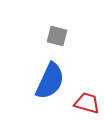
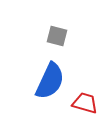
red trapezoid: moved 2 px left
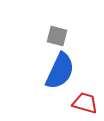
blue semicircle: moved 10 px right, 10 px up
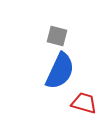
red trapezoid: moved 1 px left
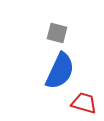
gray square: moved 3 px up
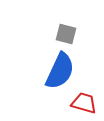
gray square: moved 9 px right, 1 px down
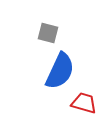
gray square: moved 18 px left, 1 px up
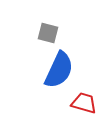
blue semicircle: moved 1 px left, 1 px up
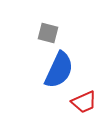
red trapezoid: moved 1 px up; rotated 140 degrees clockwise
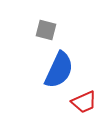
gray square: moved 2 px left, 3 px up
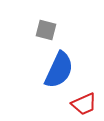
red trapezoid: moved 2 px down
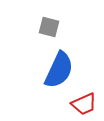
gray square: moved 3 px right, 3 px up
